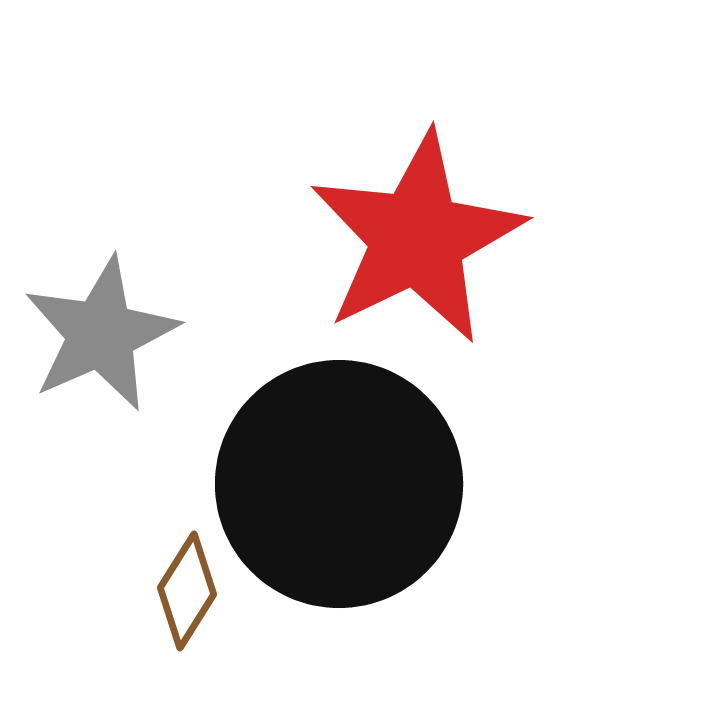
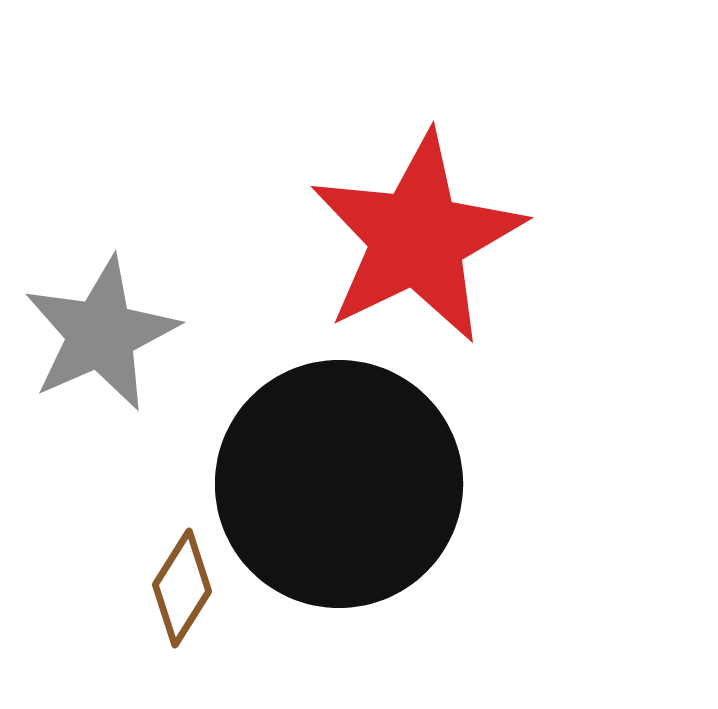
brown diamond: moved 5 px left, 3 px up
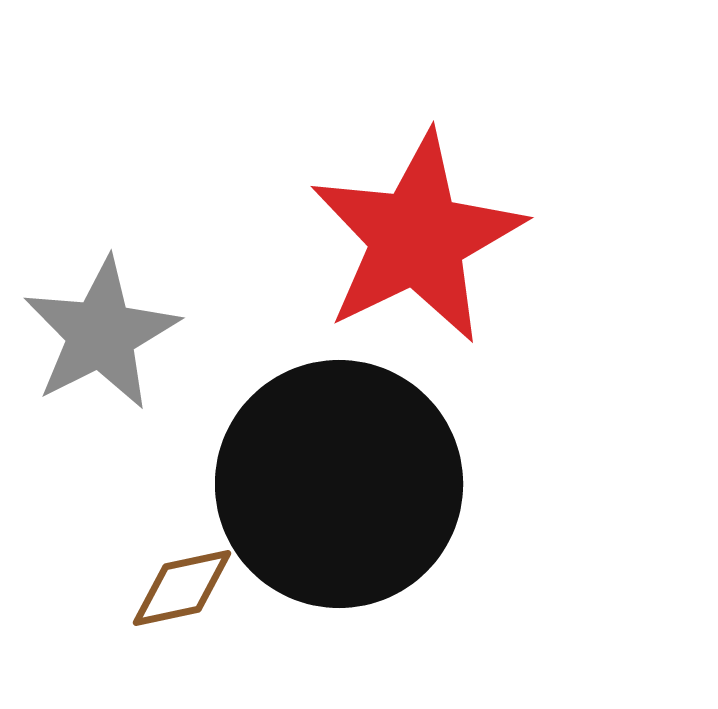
gray star: rotated 3 degrees counterclockwise
brown diamond: rotated 46 degrees clockwise
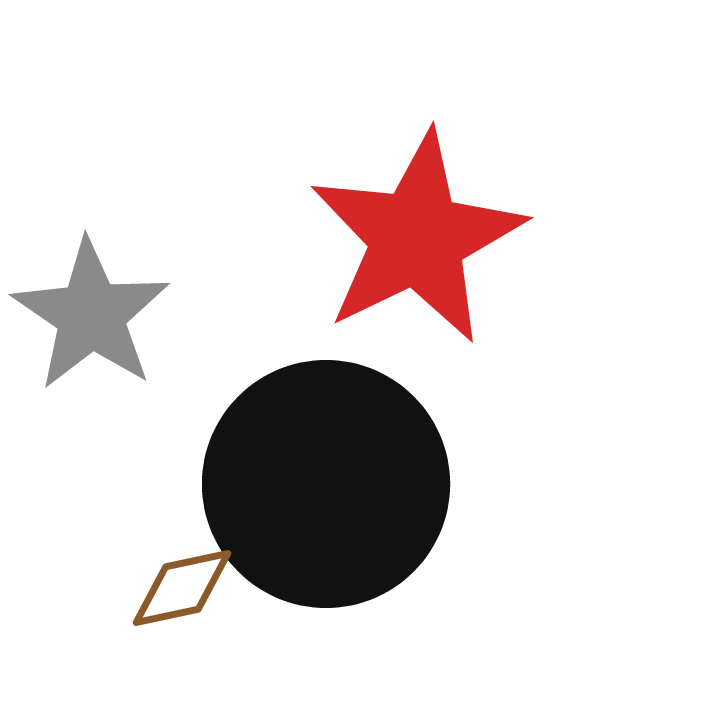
gray star: moved 10 px left, 19 px up; rotated 11 degrees counterclockwise
black circle: moved 13 px left
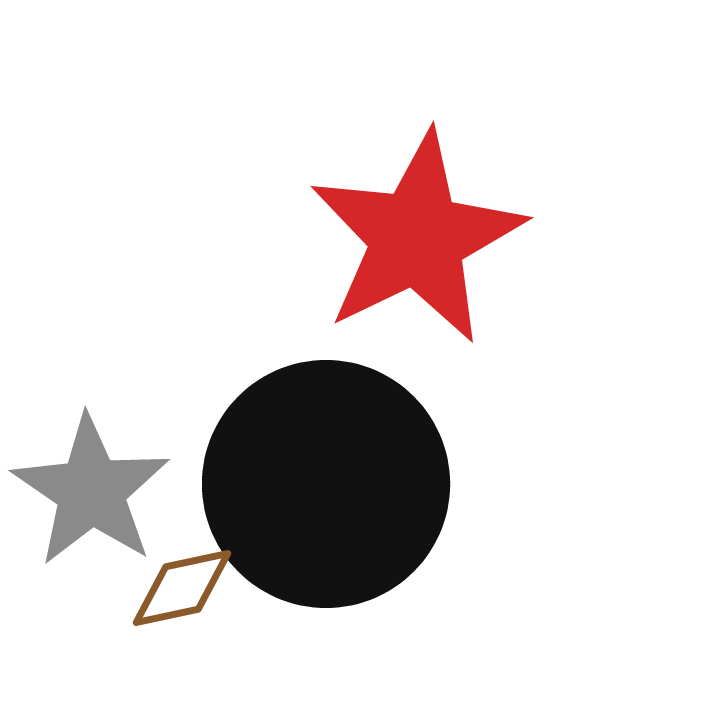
gray star: moved 176 px down
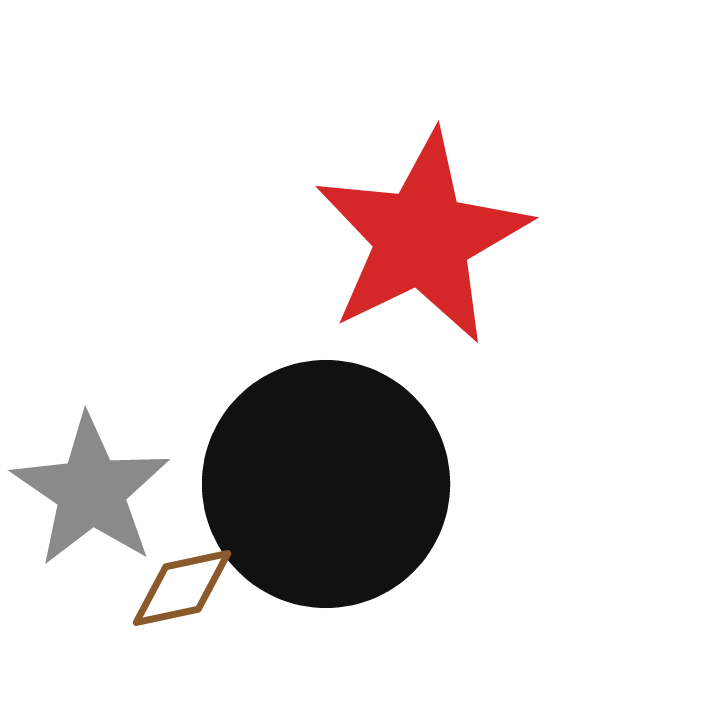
red star: moved 5 px right
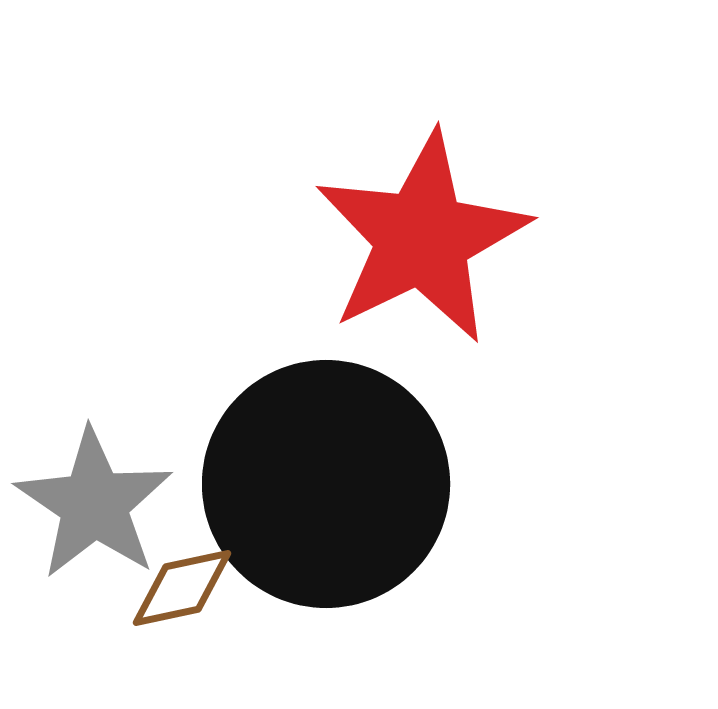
gray star: moved 3 px right, 13 px down
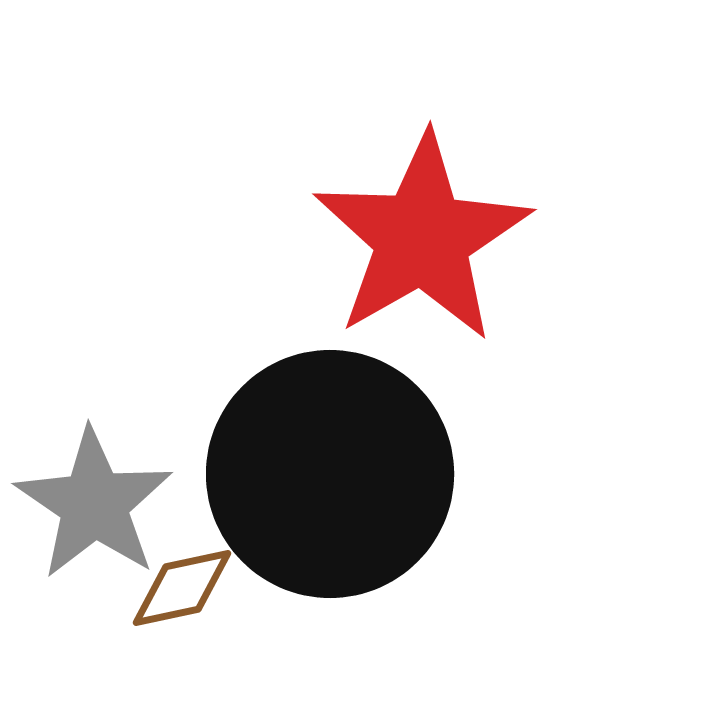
red star: rotated 4 degrees counterclockwise
black circle: moved 4 px right, 10 px up
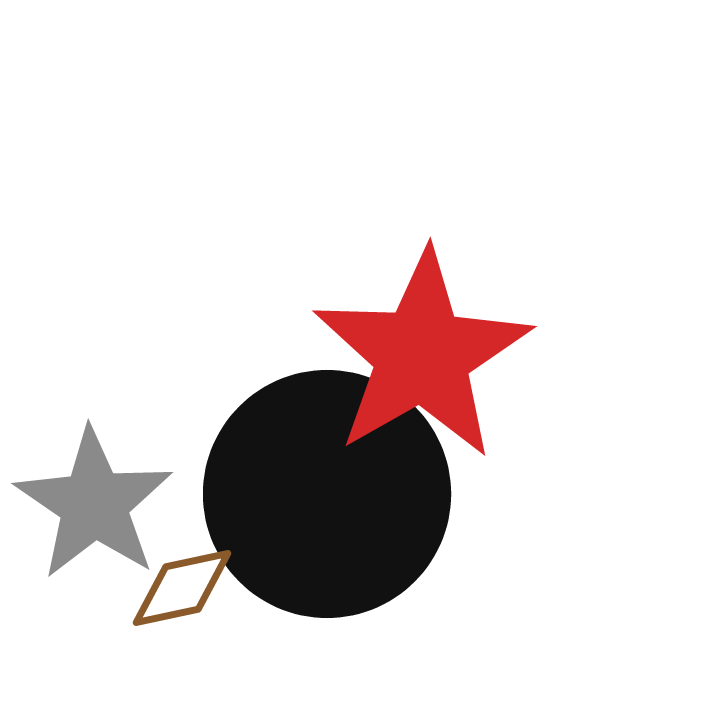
red star: moved 117 px down
black circle: moved 3 px left, 20 px down
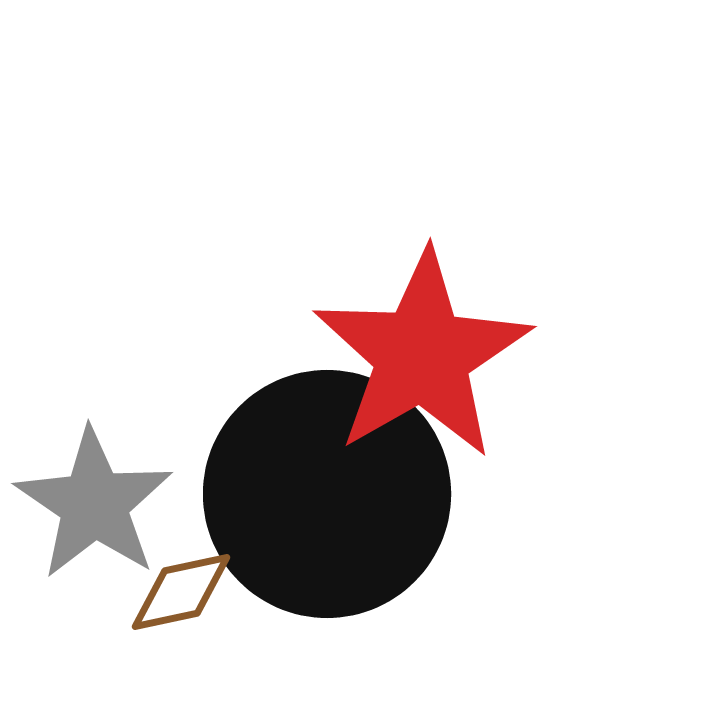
brown diamond: moved 1 px left, 4 px down
